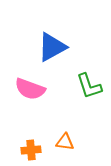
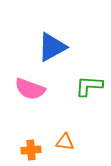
green L-shape: rotated 112 degrees clockwise
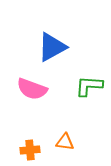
pink semicircle: moved 2 px right
orange cross: moved 1 px left
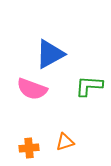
blue triangle: moved 2 px left, 7 px down
orange triangle: rotated 24 degrees counterclockwise
orange cross: moved 1 px left, 2 px up
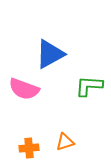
pink semicircle: moved 8 px left
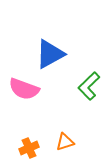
green L-shape: rotated 48 degrees counterclockwise
orange cross: rotated 18 degrees counterclockwise
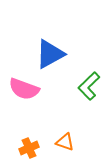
orange triangle: rotated 36 degrees clockwise
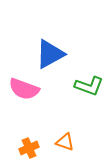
green L-shape: rotated 116 degrees counterclockwise
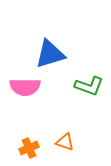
blue triangle: rotated 12 degrees clockwise
pink semicircle: moved 1 px right, 2 px up; rotated 20 degrees counterclockwise
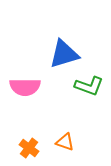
blue triangle: moved 14 px right
orange cross: rotated 30 degrees counterclockwise
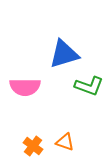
orange cross: moved 4 px right, 2 px up
